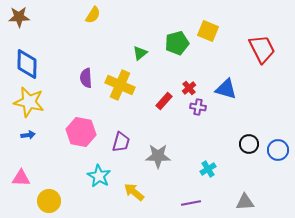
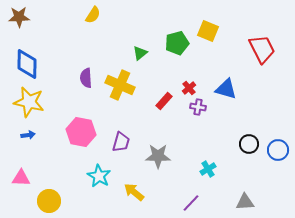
purple line: rotated 36 degrees counterclockwise
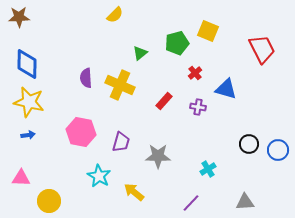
yellow semicircle: moved 22 px right; rotated 12 degrees clockwise
red cross: moved 6 px right, 15 px up
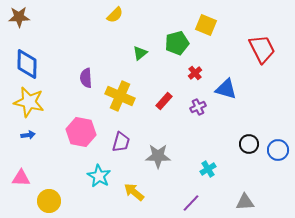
yellow square: moved 2 px left, 6 px up
yellow cross: moved 11 px down
purple cross: rotated 35 degrees counterclockwise
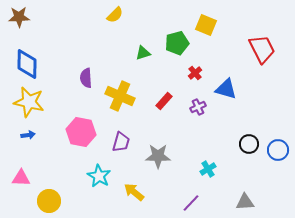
green triangle: moved 3 px right; rotated 21 degrees clockwise
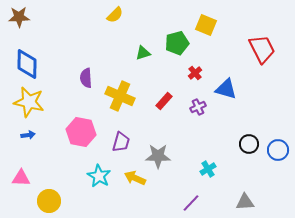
yellow arrow: moved 1 px right, 14 px up; rotated 15 degrees counterclockwise
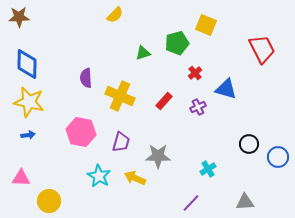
blue circle: moved 7 px down
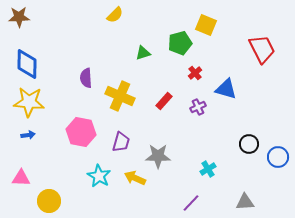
green pentagon: moved 3 px right
yellow star: rotated 8 degrees counterclockwise
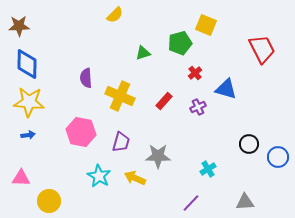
brown star: moved 9 px down
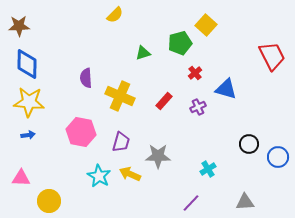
yellow square: rotated 20 degrees clockwise
red trapezoid: moved 10 px right, 7 px down
yellow arrow: moved 5 px left, 4 px up
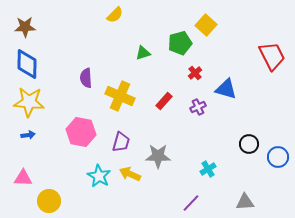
brown star: moved 6 px right, 1 px down
pink triangle: moved 2 px right
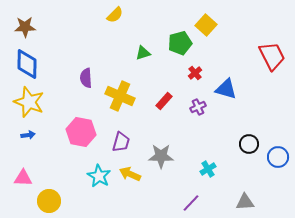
yellow star: rotated 16 degrees clockwise
gray star: moved 3 px right
